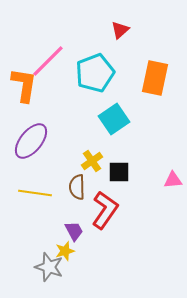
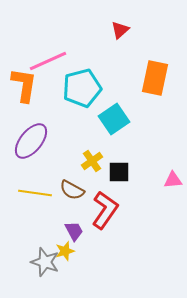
pink line: rotated 21 degrees clockwise
cyan pentagon: moved 13 px left, 15 px down; rotated 6 degrees clockwise
brown semicircle: moved 5 px left, 3 px down; rotated 60 degrees counterclockwise
gray star: moved 4 px left, 5 px up
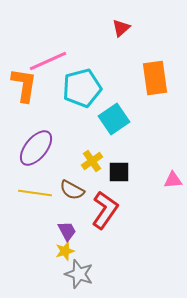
red triangle: moved 1 px right, 2 px up
orange rectangle: rotated 20 degrees counterclockwise
purple ellipse: moved 5 px right, 7 px down
purple trapezoid: moved 7 px left
gray star: moved 34 px right, 12 px down
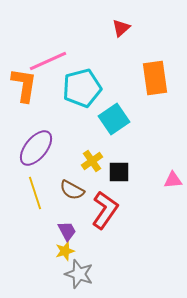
yellow line: rotated 64 degrees clockwise
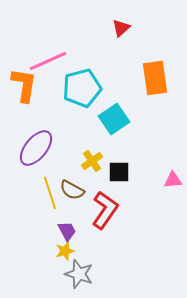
yellow line: moved 15 px right
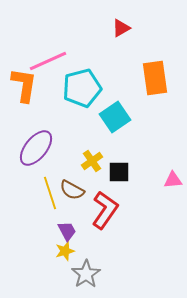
red triangle: rotated 12 degrees clockwise
cyan square: moved 1 px right, 2 px up
gray star: moved 7 px right; rotated 20 degrees clockwise
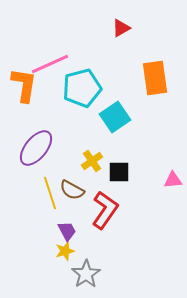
pink line: moved 2 px right, 3 px down
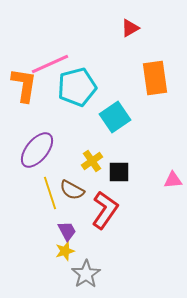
red triangle: moved 9 px right
cyan pentagon: moved 5 px left, 1 px up
purple ellipse: moved 1 px right, 2 px down
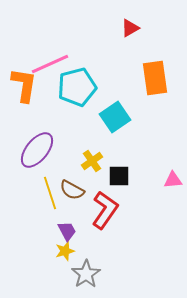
black square: moved 4 px down
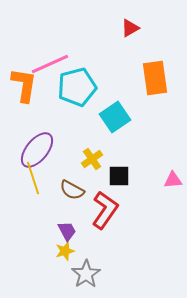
yellow cross: moved 2 px up
yellow line: moved 17 px left, 15 px up
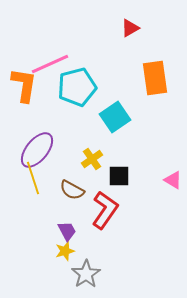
pink triangle: rotated 36 degrees clockwise
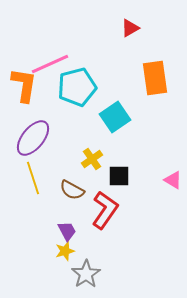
purple ellipse: moved 4 px left, 12 px up
